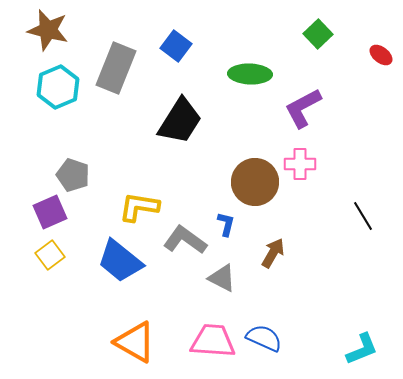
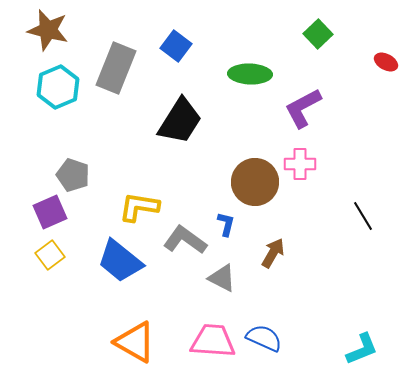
red ellipse: moved 5 px right, 7 px down; rotated 10 degrees counterclockwise
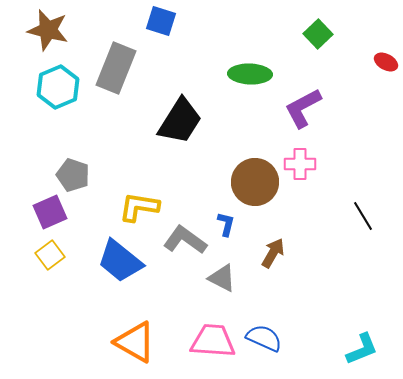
blue square: moved 15 px left, 25 px up; rotated 20 degrees counterclockwise
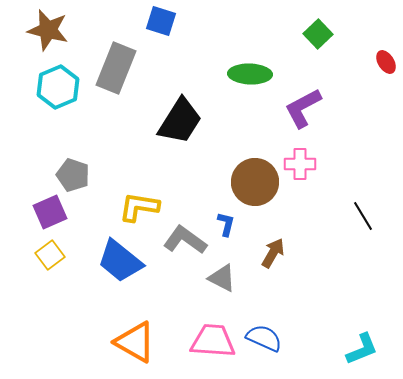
red ellipse: rotated 30 degrees clockwise
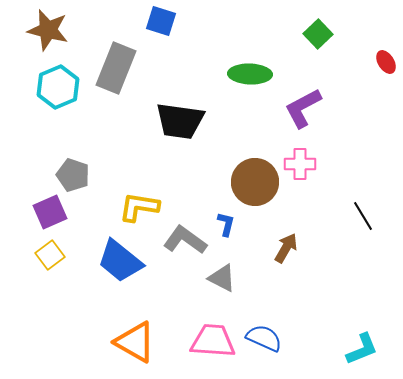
black trapezoid: rotated 66 degrees clockwise
brown arrow: moved 13 px right, 5 px up
